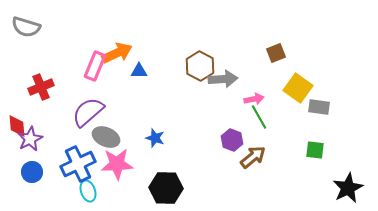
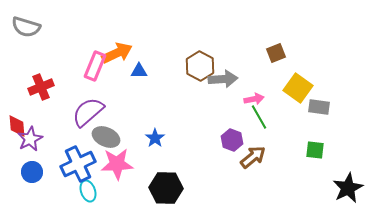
blue star: rotated 18 degrees clockwise
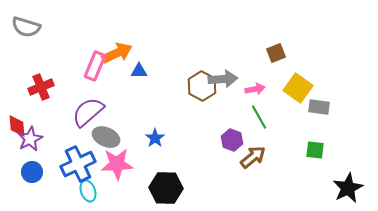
brown hexagon: moved 2 px right, 20 px down
pink arrow: moved 1 px right, 10 px up
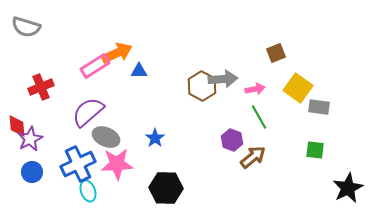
pink rectangle: rotated 36 degrees clockwise
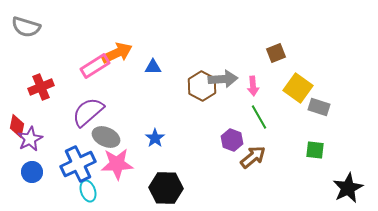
blue triangle: moved 14 px right, 4 px up
pink arrow: moved 2 px left, 3 px up; rotated 96 degrees clockwise
gray rectangle: rotated 10 degrees clockwise
red diamond: rotated 15 degrees clockwise
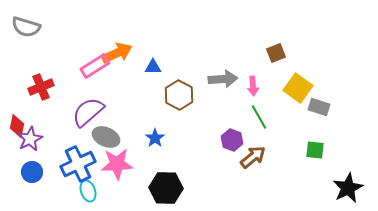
brown hexagon: moved 23 px left, 9 px down
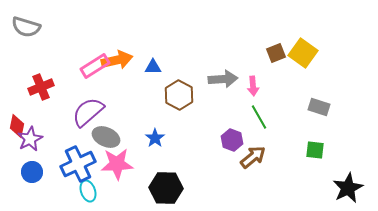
orange arrow: moved 7 px down; rotated 12 degrees clockwise
yellow square: moved 5 px right, 35 px up
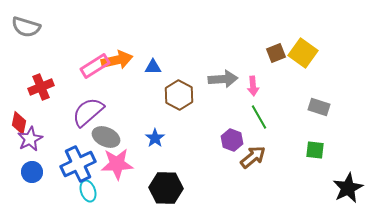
red diamond: moved 2 px right, 3 px up
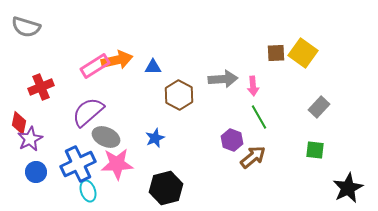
brown square: rotated 18 degrees clockwise
gray rectangle: rotated 65 degrees counterclockwise
blue star: rotated 12 degrees clockwise
blue circle: moved 4 px right
black hexagon: rotated 16 degrees counterclockwise
